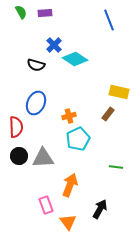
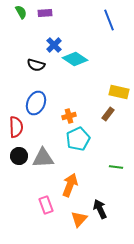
black arrow: rotated 54 degrees counterclockwise
orange triangle: moved 11 px right, 3 px up; rotated 18 degrees clockwise
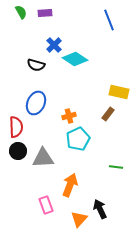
black circle: moved 1 px left, 5 px up
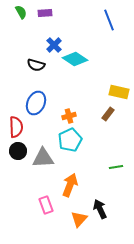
cyan pentagon: moved 8 px left, 1 px down
green line: rotated 16 degrees counterclockwise
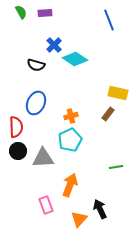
yellow rectangle: moved 1 px left, 1 px down
orange cross: moved 2 px right
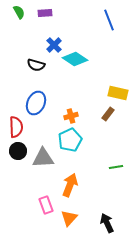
green semicircle: moved 2 px left
black arrow: moved 7 px right, 14 px down
orange triangle: moved 10 px left, 1 px up
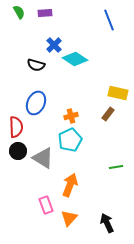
gray triangle: rotated 35 degrees clockwise
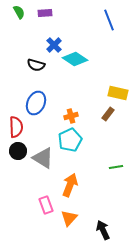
black arrow: moved 4 px left, 7 px down
